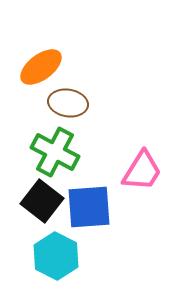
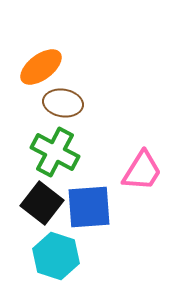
brown ellipse: moved 5 px left
black square: moved 2 px down
cyan hexagon: rotated 9 degrees counterclockwise
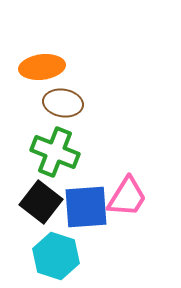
orange ellipse: moved 1 px right; rotated 30 degrees clockwise
green cross: rotated 6 degrees counterclockwise
pink trapezoid: moved 15 px left, 26 px down
black square: moved 1 px left, 1 px up
blue square: moved 3 px left
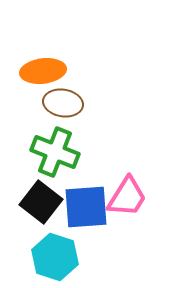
orange ellipse: moved 1 px right, 4 px down
cyan hexagon: moved 1 px left, 1 px down
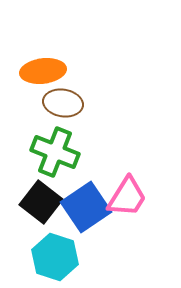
blue square: rotated 30 degrees counterclockwise
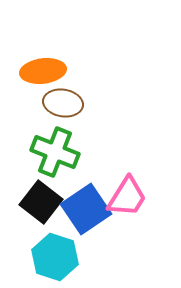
blue square: moved 2 px down
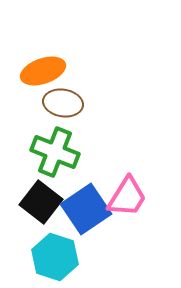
orange ellipse: rotated 12 degrees counterclockwise
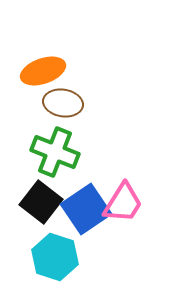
pink trapezoid: moved 4 px left, 6 px down
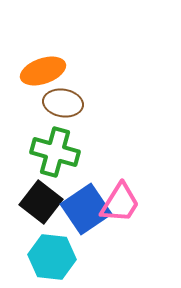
green cross: rotated 6 degrees counterclockwise
pink trapezoid: moved 3 px left
cyan hexagon: moved 3 px left; rotated 12 degrees counterclockwise
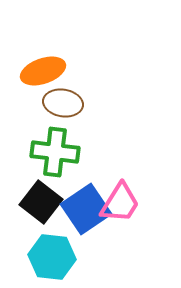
green cross: rotated 9 degrees counterclockwise
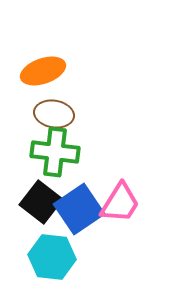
brown ellipse: moved 9 px left, 11 px down
blue square: moved 7 px left
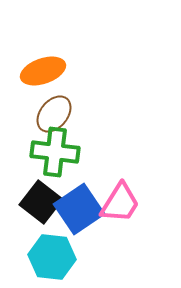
brown ellipse: rotated 60 degrees counterclockwise
